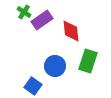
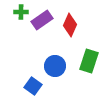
green cross: moved 3 px left; rotated 32 degrees counterclockwise
red diamond: moved 1 px left, 6 px up; rotated 30 degrees clockwise
green rectangle: moved 1 px right
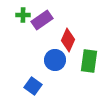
green cross: moved 2 px right, 3 px down
red diamond: moved 2 px left, 15 px down
green rectangle: rotated 10 degrees counterclockwise
blue circle: moved 6 px up
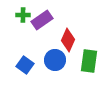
blue square: moved 8 px left, 21 px up
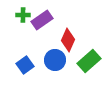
green rectangle: rotated 40 degrees clockwise
blue square: rotated 18 degrees clockwise
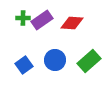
green cross: moved 3 px down
red diamond: moved 4 px right, 17 px up; rotated 70 degrees clockwise
blue square: moved 1 px left
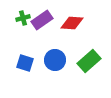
green cross: rotated 16 degrees counterclockwise
blue square: moved 1 px right, 2 px up; rotated 36 degrees counterclockwise
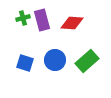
purple rectangle: rotated 70 degrees counterclockwise
green rectangle: moved 2 px left
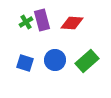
green cross: moved 3 px right, 4 px down; rotated 16 degrees counterclockwise
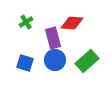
purple rectangle: moved 11 px right, 18 px down
